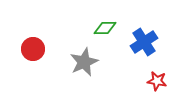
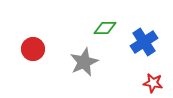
red star: moved 4 px left, 2 px down
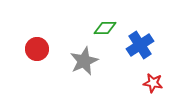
blue cross: moved 4 px left, 3 px down
red circle: moved 4 px right
gray star: moved 1 px up
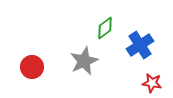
green diamond: rotated 35 degrees counterclockwise
red circle: moved 5 px left, 18 px down
red star: moved 1 px left
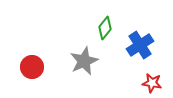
green diamond: rotated 15 degrees counterclockwise
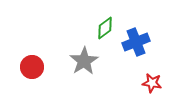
green diamond: rotated 15 degrees clockwise
blue cross: moved 4 px left, 3 px up; rotated 12 degrees clockwise
gray star: rotated 8 degrees counterclockwise
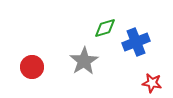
green diamond: rotated 20 degrees clockwise
